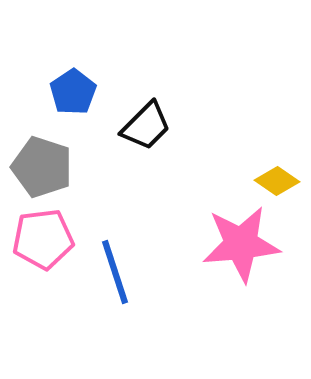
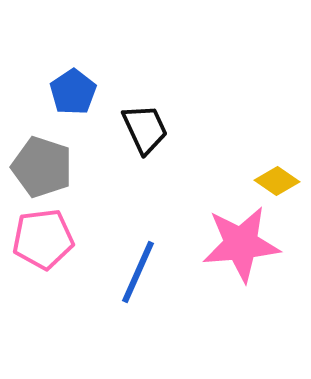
black trapezoid: moved 1 px left, 3 px down; rotated 70 degrees counterclockwise
blue line: moved 23 px right; rotated 42 degrees clockwise
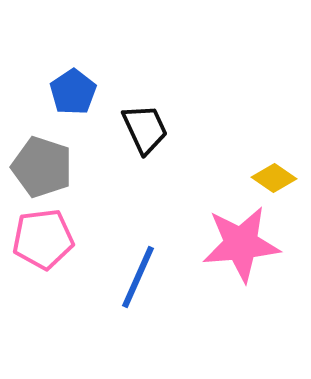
yellow diamond: moved 3 px left, 3 px up
blue line: moved 5 px down
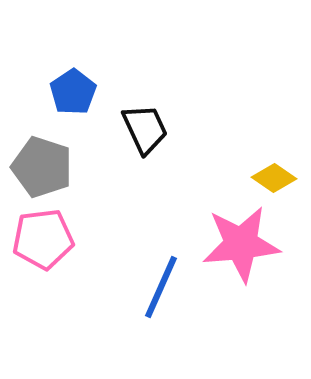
blue line: moved 23 px right, 10 px down
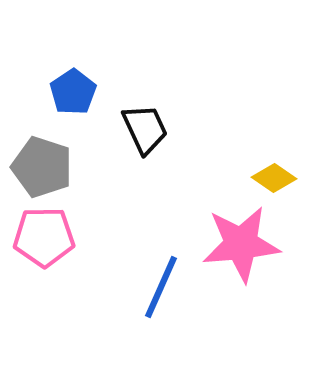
pink pentagon: moved 1 px right, 2 px up; rotated 6 degrees clockwise
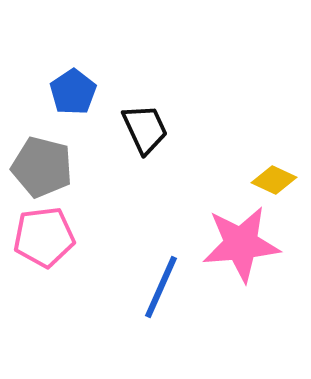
gray pentagon: rotated 4 degrees counterclockwise
yellow diamond: moved 2 px down; rotated 9 degrees counterclockwise
pink pentagon: rotated 6 degrees counterclockwise
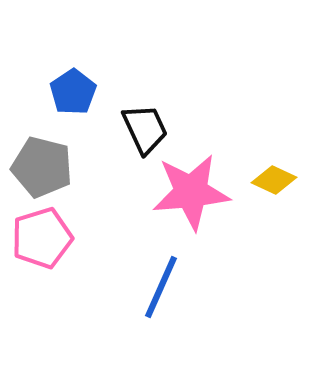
pink pentagon: moved 2 px left, 1 px down; rotated 10 degrees counterclockwise
pink star: moved 50 px left, 52 px up
